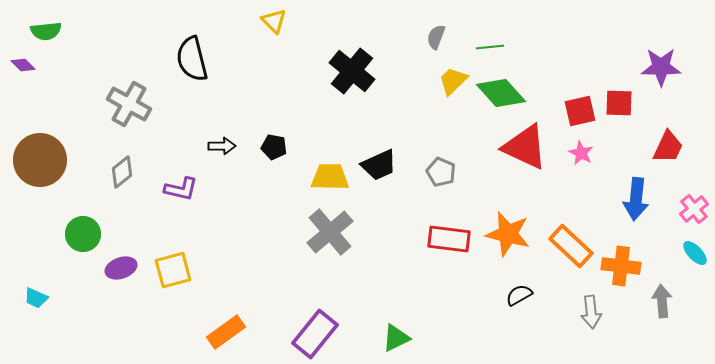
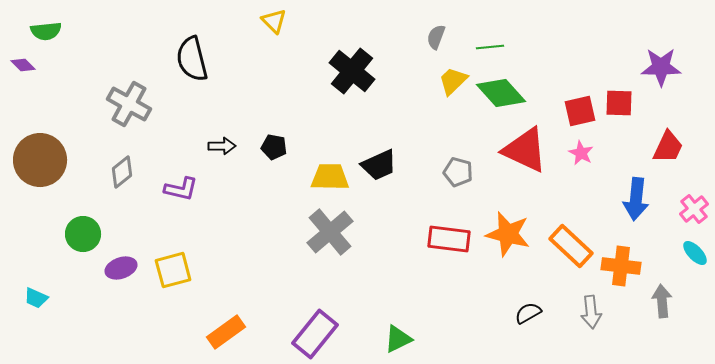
red triangle at (525, 147): moved 3 px down
gray pentagon at (441, 172): moved 17 px right; rotated 8 degrees counterclockwise
black semicircle at (519, 295): moved 9 px right, 18 px down
green triangle at (396, 338): moved 2 px right, 1 px down
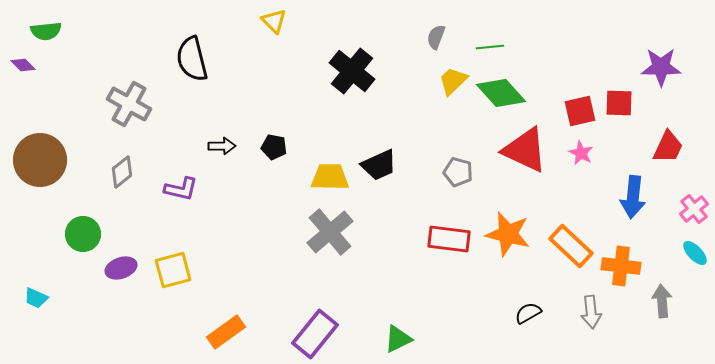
blue arrow at (636, 199): moved 3 px left, 2 px up
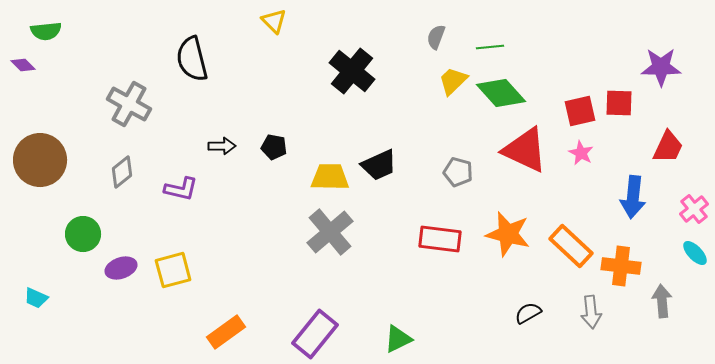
red rectangle at (449, 239): moved 9 px left
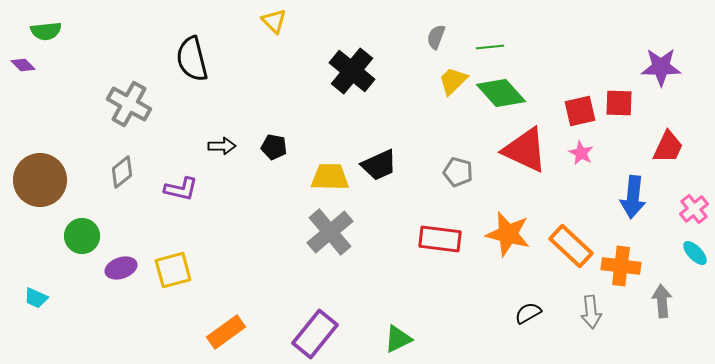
brown circle at (40, 160): moved 20 px down
green circle at (83, 234): moved 1 px left, 2 px down
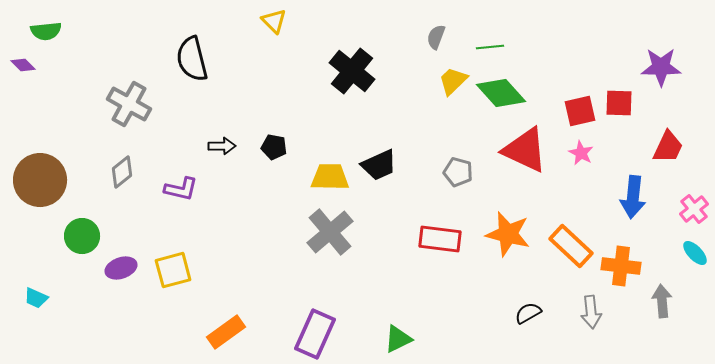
purple rectangle at (315, 334): rotated 15 degrees counterclockwise
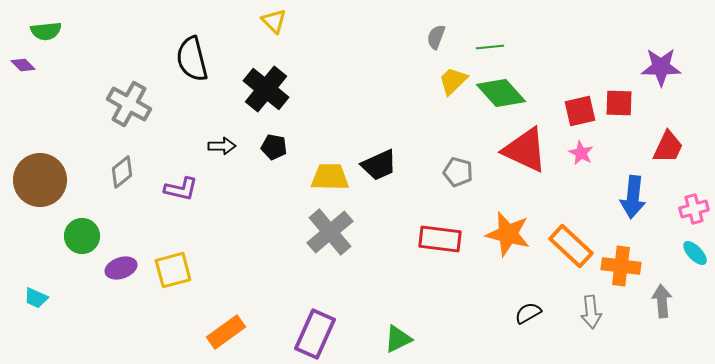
black cross at (352, 71): moved 86 px left, 18 px down
pink cross at (694, 209): rotated 24 degrees clockwise
